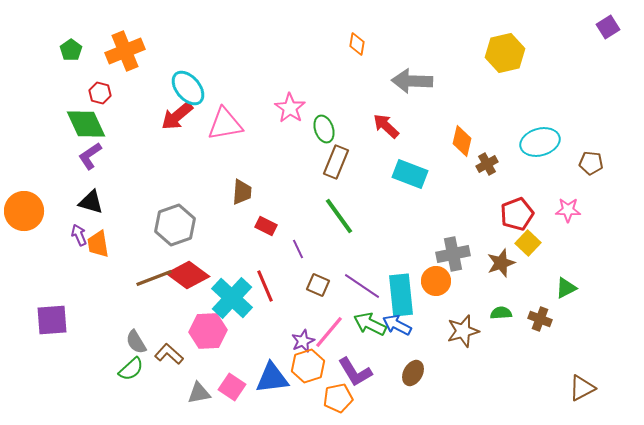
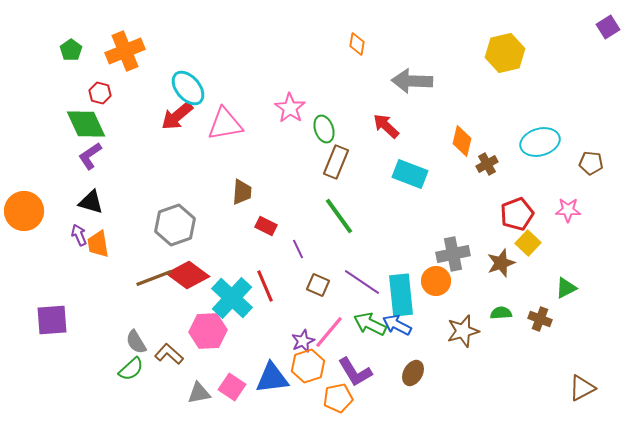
purple line at (362, 286): moved 4 px up
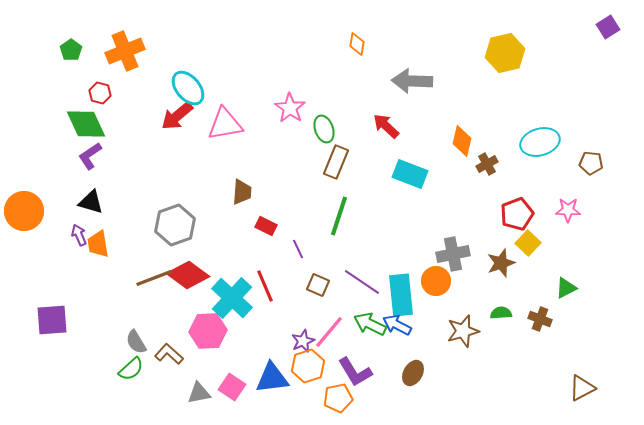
green line at (339, 216): rotated 54 degrees clockwise
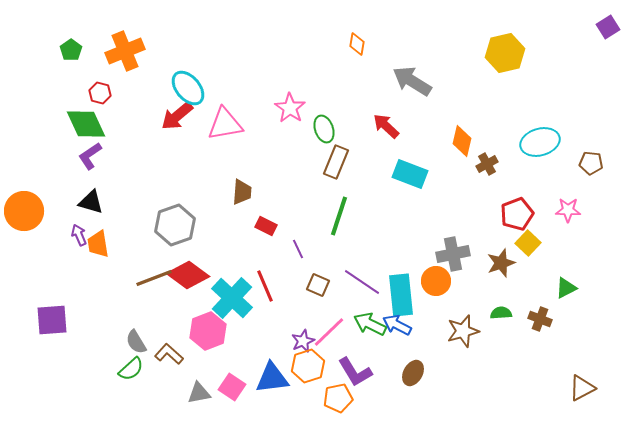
gray arrow at (412, 81): rotated 30 degrees clockwise
pink hexagon at (208, 331): rotated 18 degrees counterclockwise
pink line at (329, 332): rotated 6 degrees clockwise
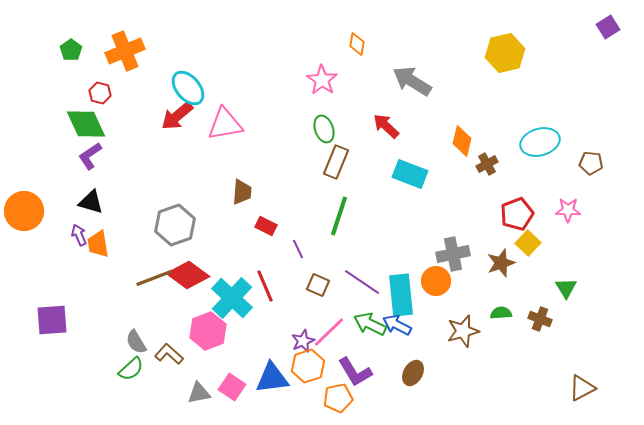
pink star at (290, 108): moved 32 px right, 28 px up
green triangle at (566, 288): rotated 35 degrees counterclockwise
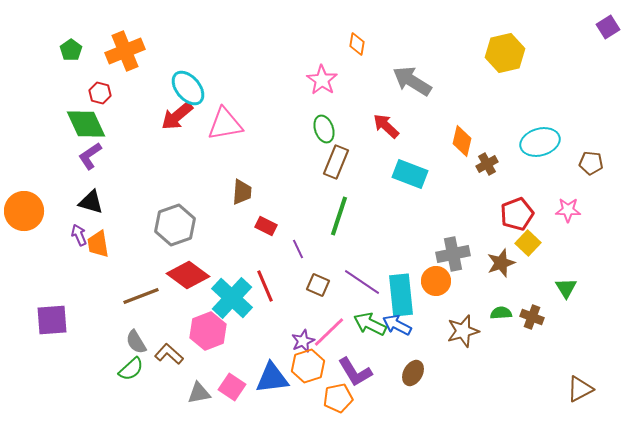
brown line at (154, 278): moved 13 px left, 18 px down
brown cross at (540, 319): moved 8 px left, 2 px up
brown triangle at (582, 388): moved 2 px left, 1 px down
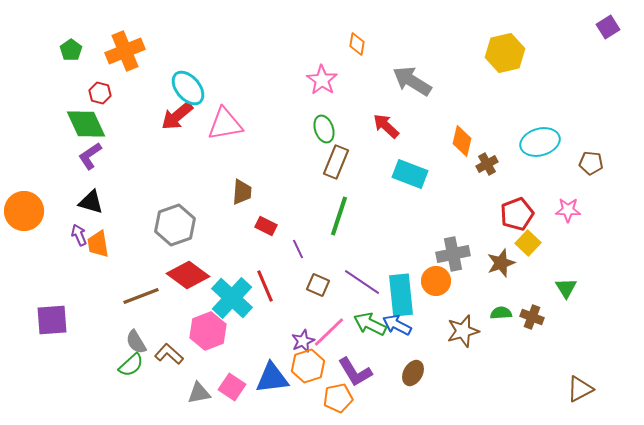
green semicircle at (131, 369): moved 4 px up
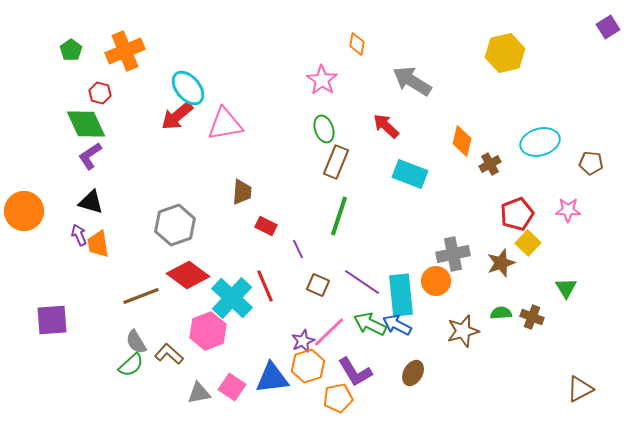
brown cross at (487, 164): moved 3 px right
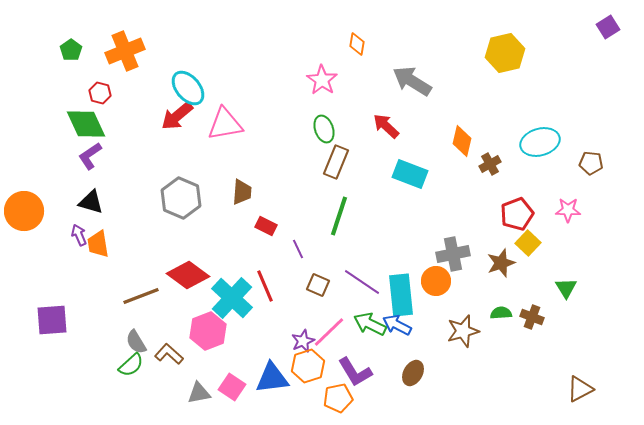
gray hexagon at (175, 225): moved 6 px right, 27 px up; rotated 18 degrees counterclockwise
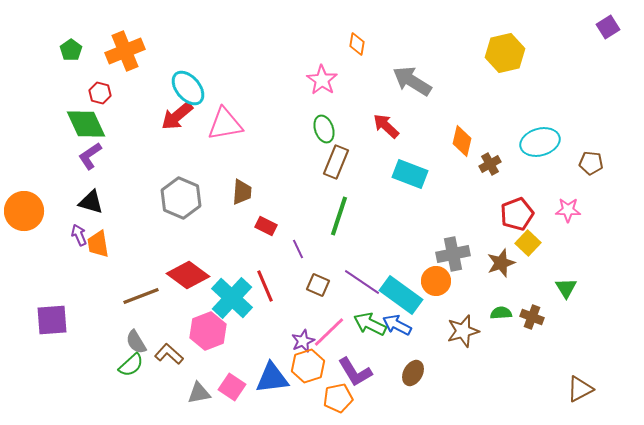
cyan rectangle at (401, 295): rotated 48 degrees counterclockwise
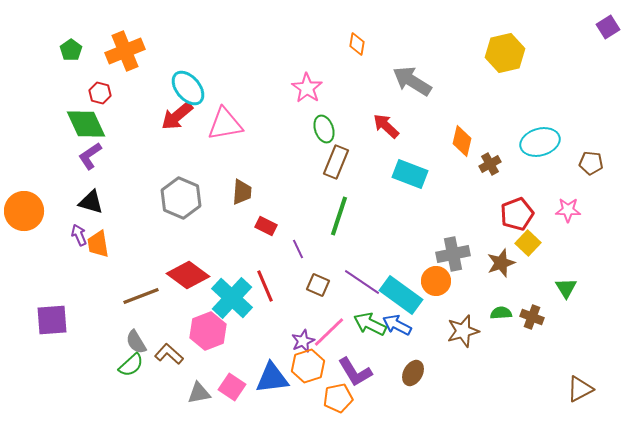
pink star at (322, 80): moved 15 px left, 8 px down
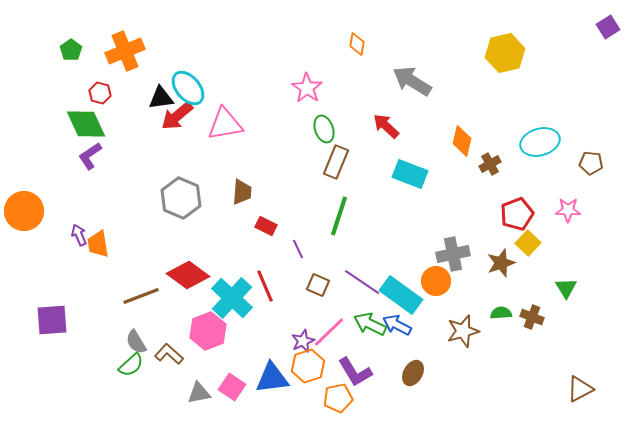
black triangle at (91, 202): moved 70 px right, 104 px up; rotated 24 degrees counterclockwise
